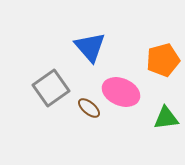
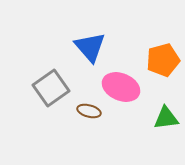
pink ellipse: moved 5 px up
brown ellipse: moved 3 px down; rotated 25 degrees counterclockwise
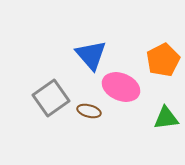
blue triangle: moved 1 px right, 8 px down
orange pentagon: rotated 12 degrees counterclockwise
gray square: moved 10 px down
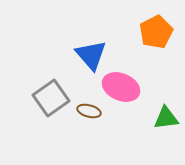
orange pentagon: moved 7 px left, 28 px up
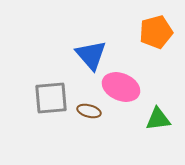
orange pentagon: rotated 12 degrees clockwise
gray square: rotated 30 degrees clockwise
green triangle: moved 8 px left, 1 px down
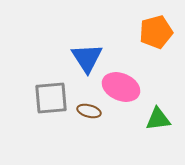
blue triangle: moved 4 px left, 3 px down; rotated 8 degrees clockwise
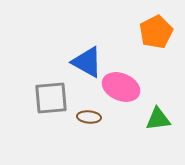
orange pentagon: rotated 12 degrees counterclockwise
blue triangle: moved 4 px down; rotated 28 degrees counterclockwise
brown ellipse: moved 6 px down; rotated 10 degrees counterclockwise
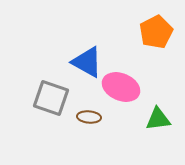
gray square: rotated 24 degrees clockwise
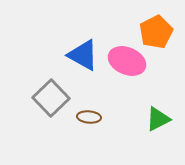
blue triangle: moved 4 px left, 7 px up
pink ellipse: moved 6 px right, 26 px up
gray square: rotated 27 degrees clockwise
green triangle: rotated 20 degrees counterclockwise
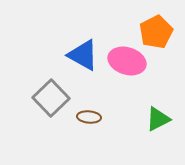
pink ellipse: rotated 6 degrees counterclockwise
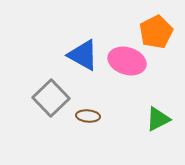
brown ellipse: moved 1 px left, 1 px up
